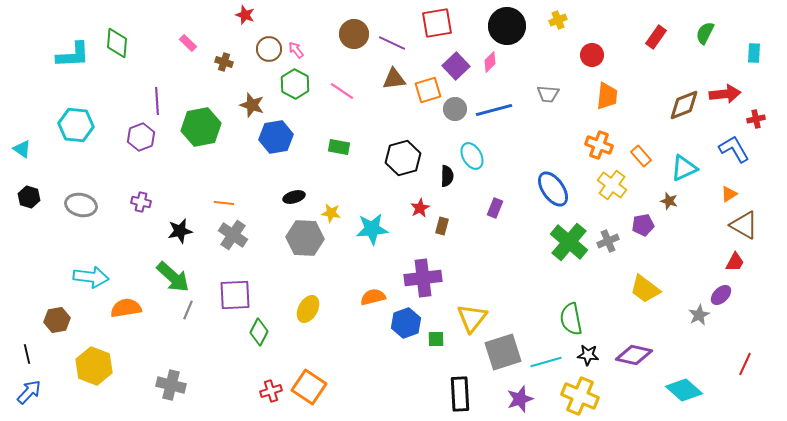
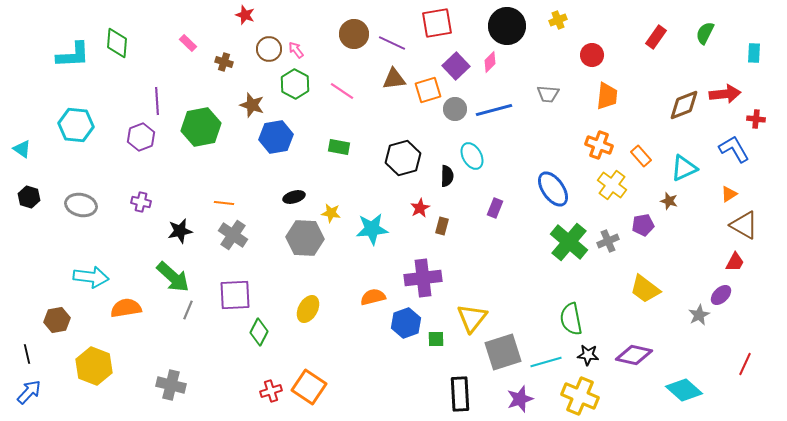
red cross at (756, 119): rotated 18 degrees clockwise
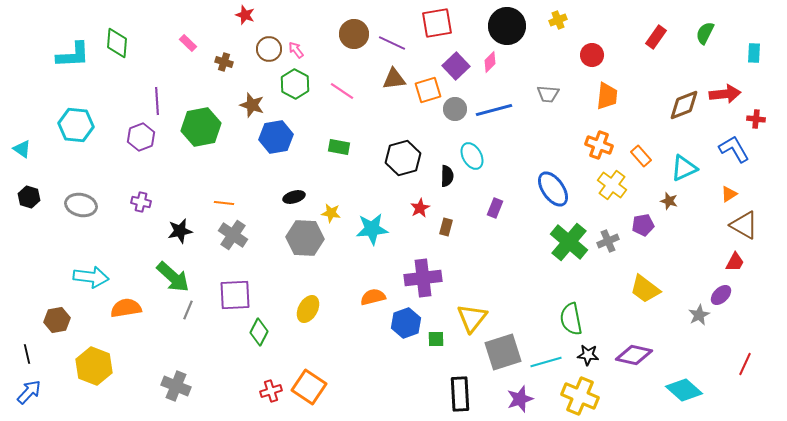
brown rectangle at (442, 226): moved 4 px right, 1 px down
gray cross at (171, 385): moved 5 px right, 1 px down; rotated 8 degrees clockwise
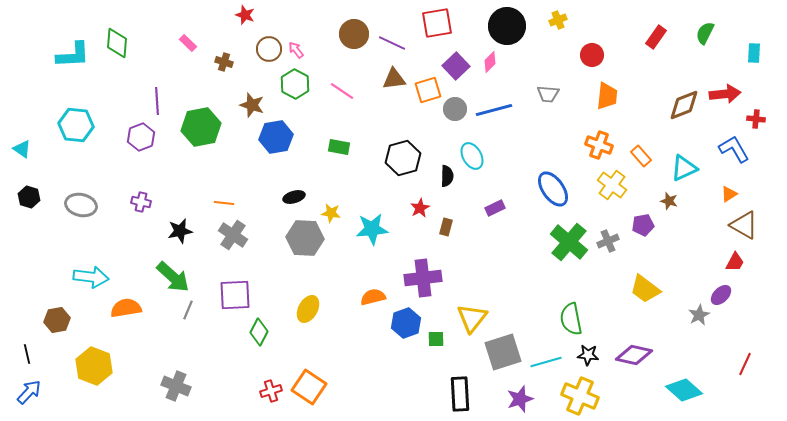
purple rectangle at (495, 208): rotated 42 degrees clockwise
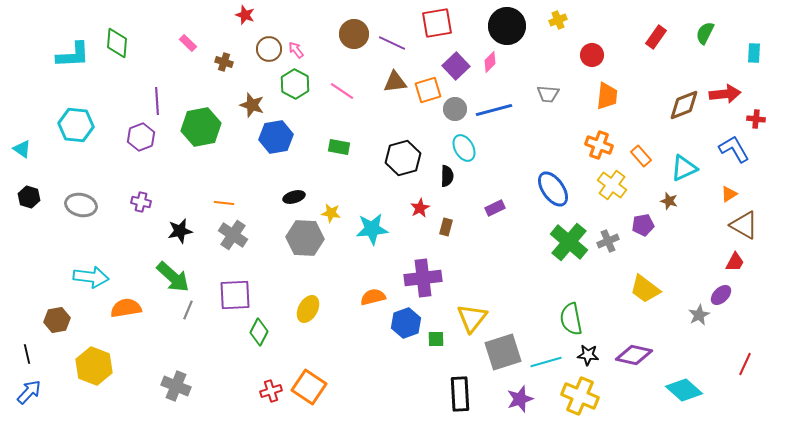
brown triangle at (394, 79): moved 1 px right, 3 px down
cyan ellipse at (472, 156): moved 8 px left, 8 px up
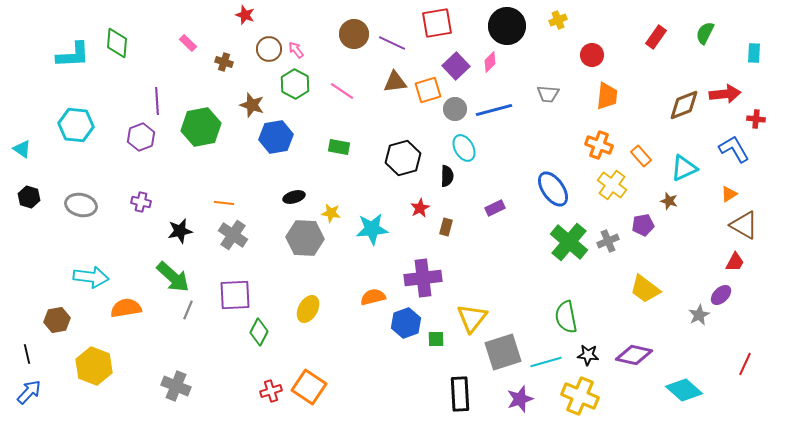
green semicircle at (571, 319): moved 5 px left, 2 px up
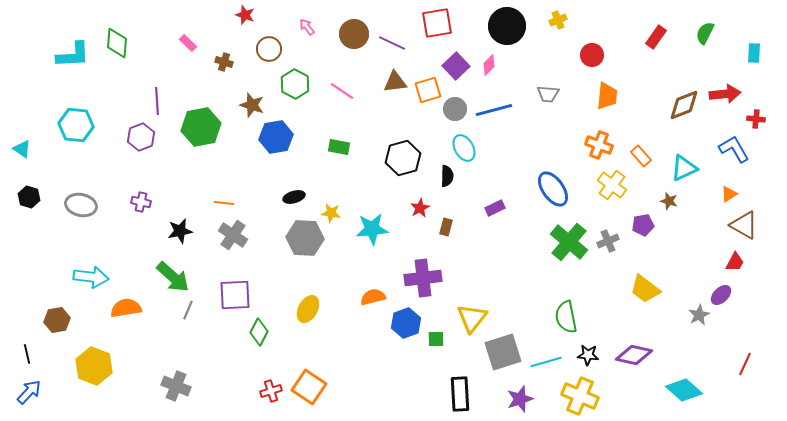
pink arrow at (296, 50): moved 11 px right, 23 px up
pink diamond at (490, 62): moved 1 px left, 3 px down
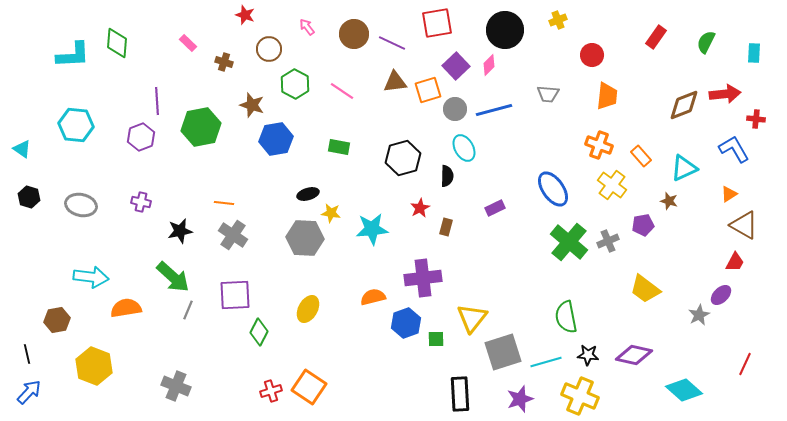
black circle at (507, 26): moved 2 px left, 4 px down
green semicircle at (705, 33): moved 1 px right, 9 px down
blue hexagon at (276, 137): moved 2 px down
black ellipse at (294, 197): moved 14 px right, 3 px up
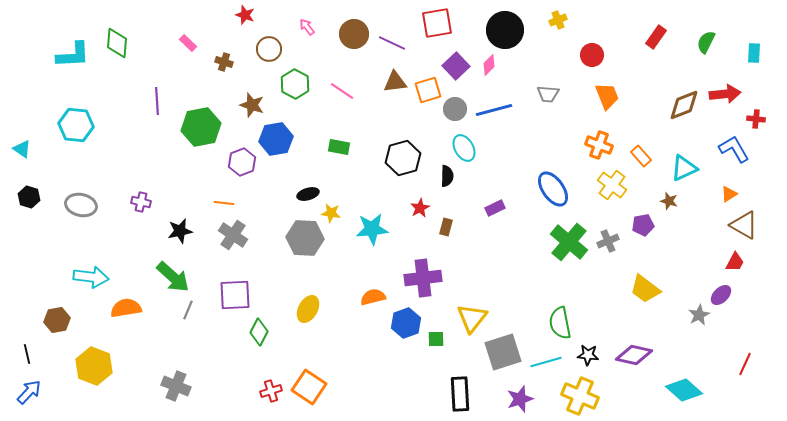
orange trapezoid at (607, 96): rotated 28 degrees counterclockwise
purple hexagon at (141, 137): moved 101 px right, 25 px down
green semicircle at (566, 317): moved 6 px left, 6 px down
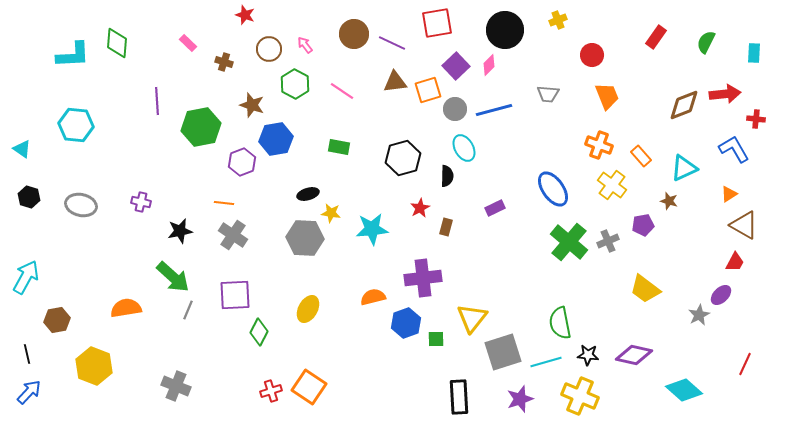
pink arrow at (307, 27): moved 2 px left, 18 px down
cyan arrow at (91, 277): moved 65 px left; rotated 68 degrees counterclockwise
black rectangle at (460, 394): moved 1 px left, 3 px down
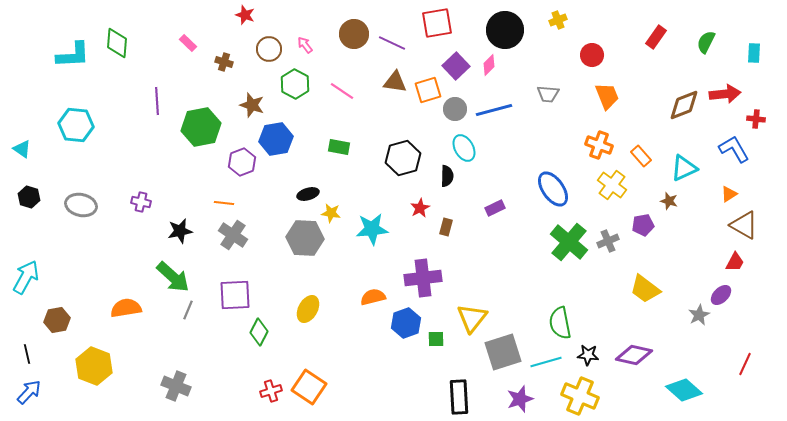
brown triangle at (395, 82): rotated 15 degrees clockwise
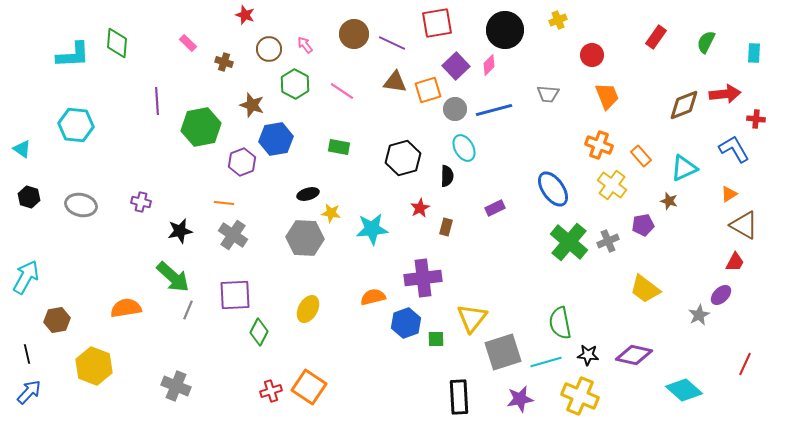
purple star at (520, 399): rotated 8 degrees clockwise
